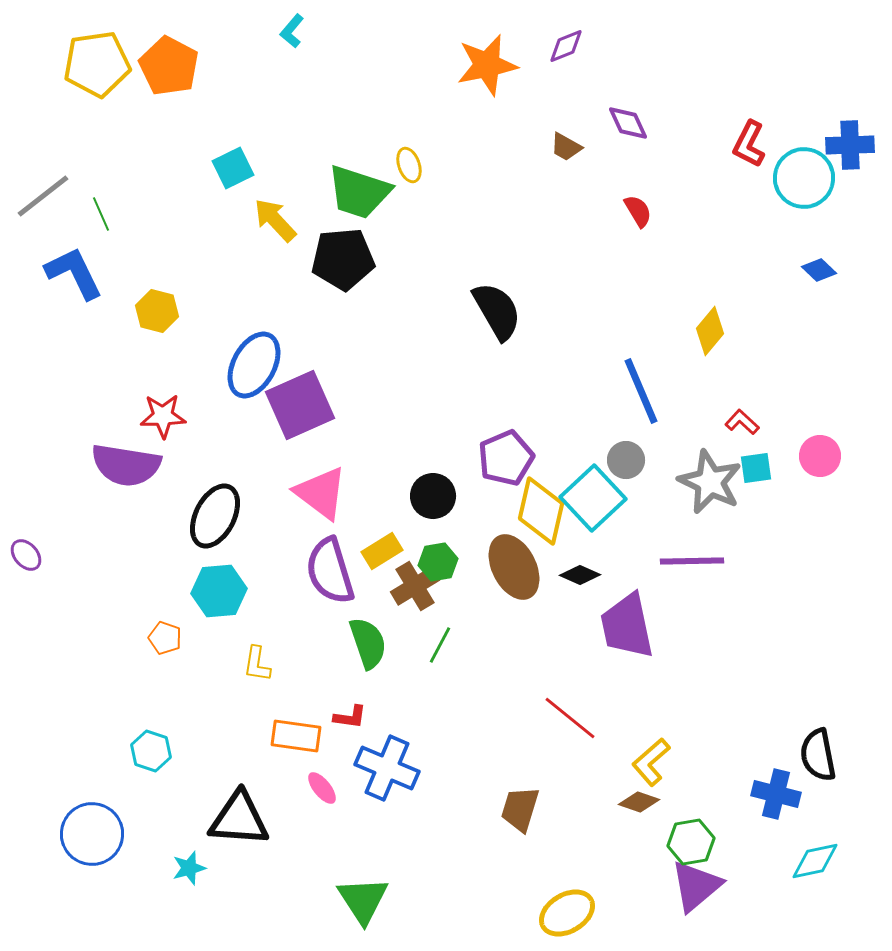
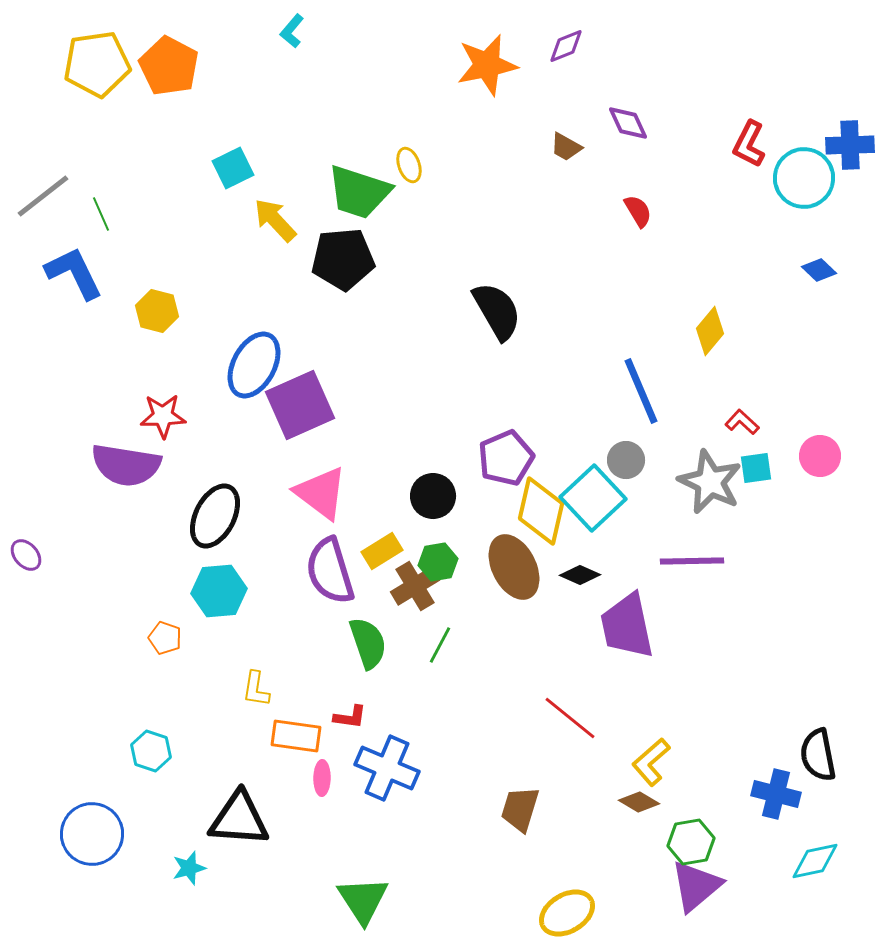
yellow L-shape at (257, 664): moved 1 px left, 25 px down
pink ellipse at (322, 788): moved 10 px up; rotated 40 degrees clockwise
brown diamond at (639, 802): rotated 12 degrees clockwise
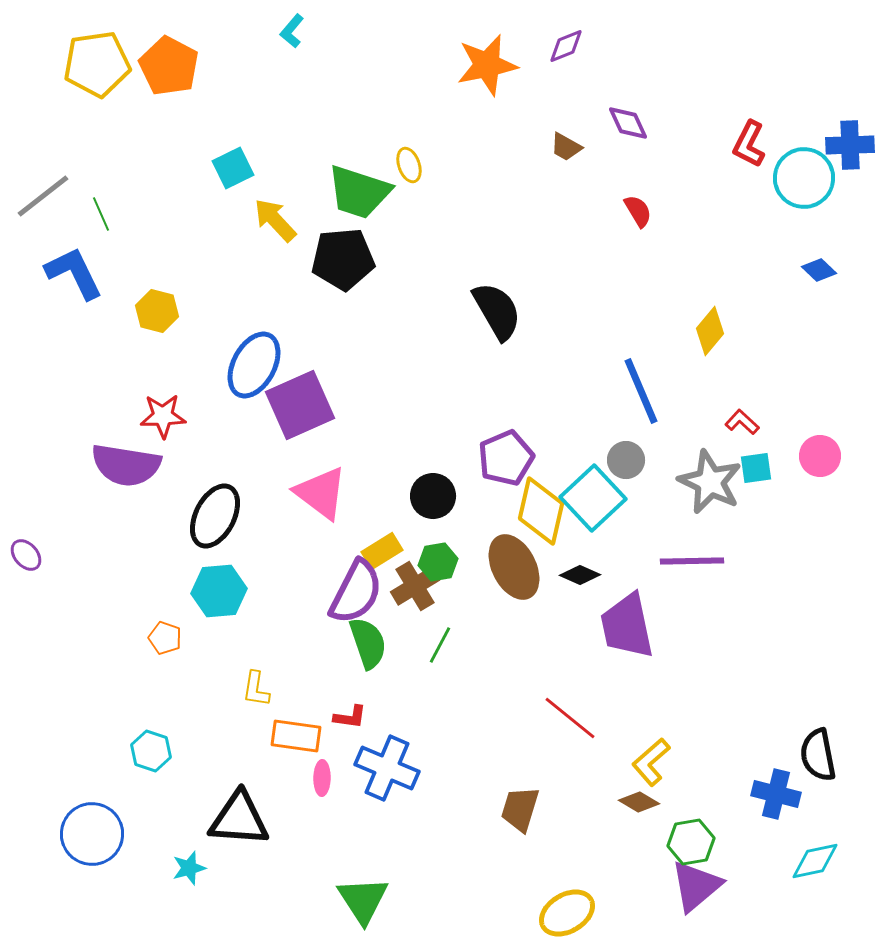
purple semicircle at (330, 571): moved 26 px right, 21 px down; rotated 136 degrees counterclockwise
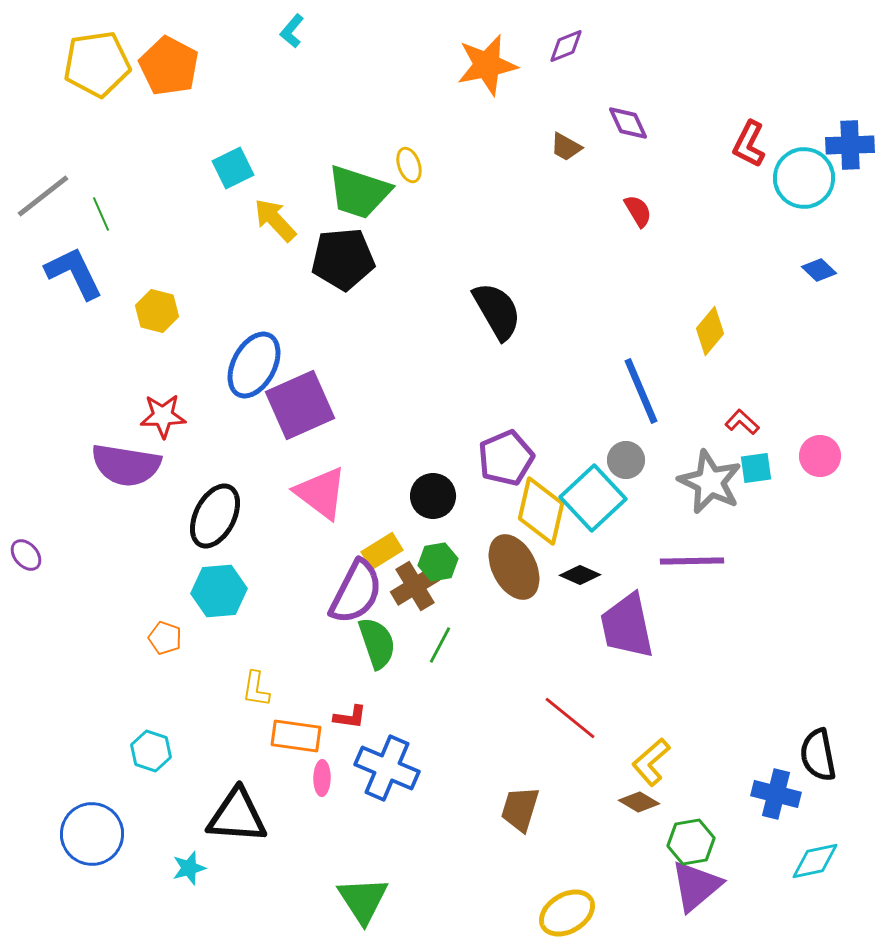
green semicircle at (368, 643): moved 9 px right
black triangle at (239, 819): moved 2 px left, 3 px up
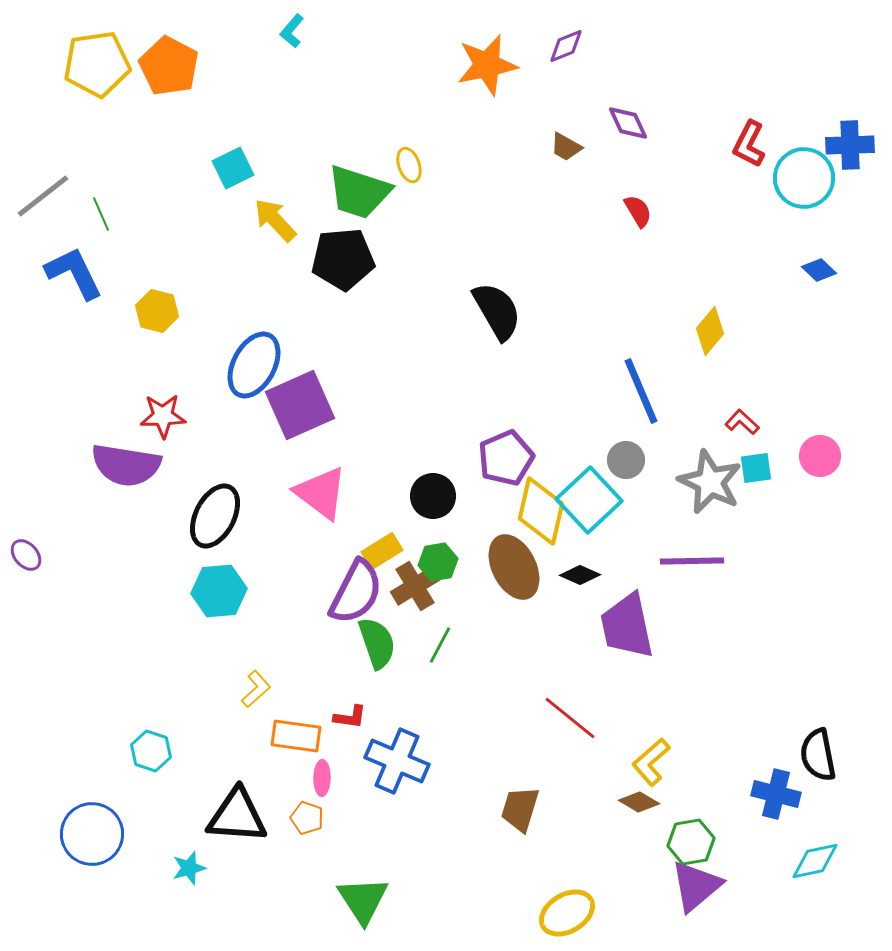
cyan square at (593, 498): moved 4 px left, 2 px down
orange pentagon at (165, 638): moved 142 px right, 180 px down
yellow L-shape at (256, 689): rotated 141 degrees counterclockwise
blue cross at (387, 768): moved 10 px right, 7 px up
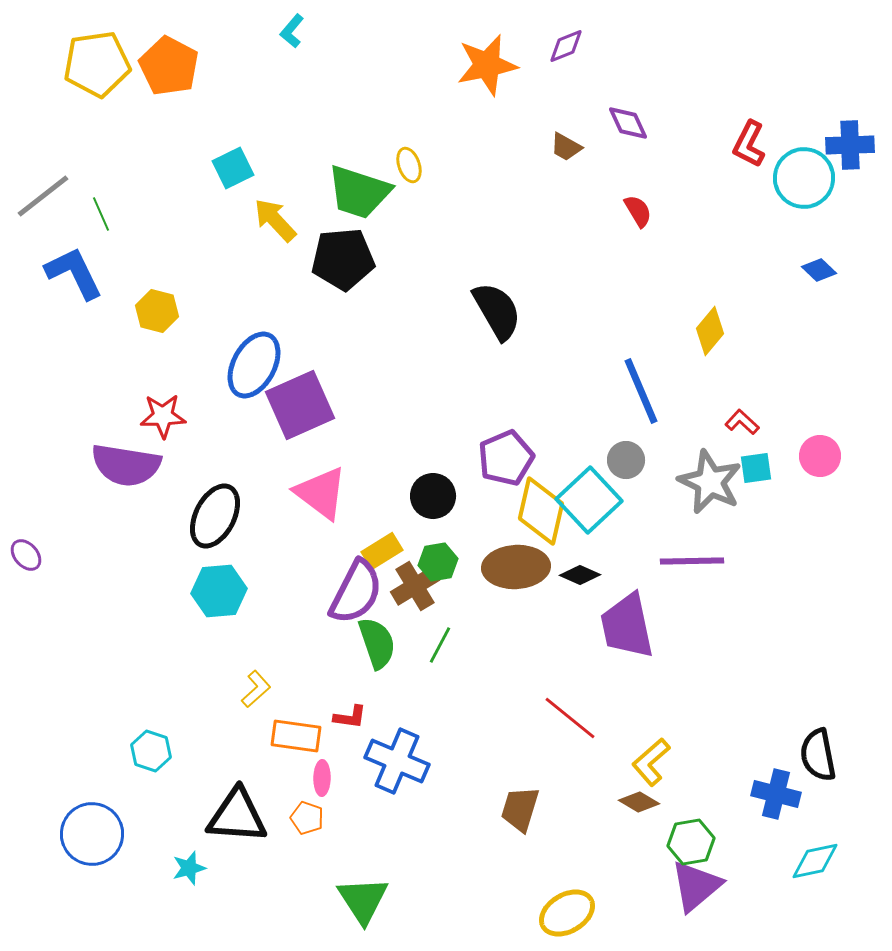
brown ellipse at (514, 567): moved 2 px right; rotated 66 degrees counterclockwise
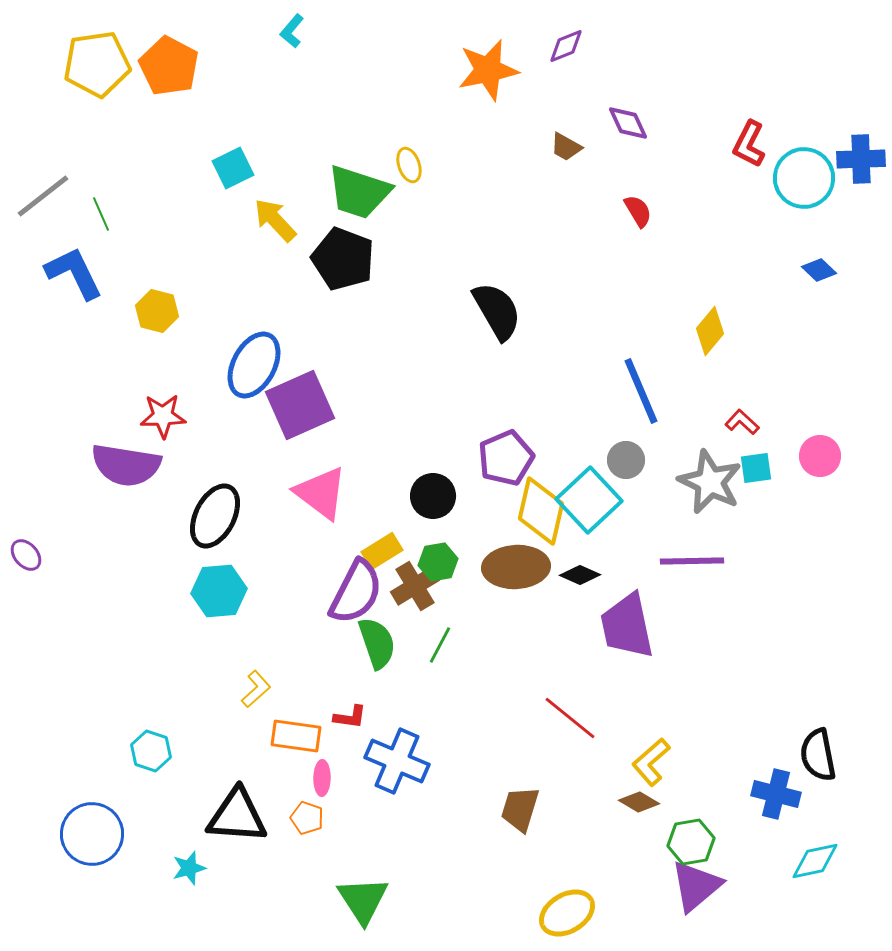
orange star at (487, 65): moved 1 px right, 5 px down
blue cross at (850, 145): moved 11 px right, 14 px down
black pentagon at (343, 259): rotated 26 degrees clockwise
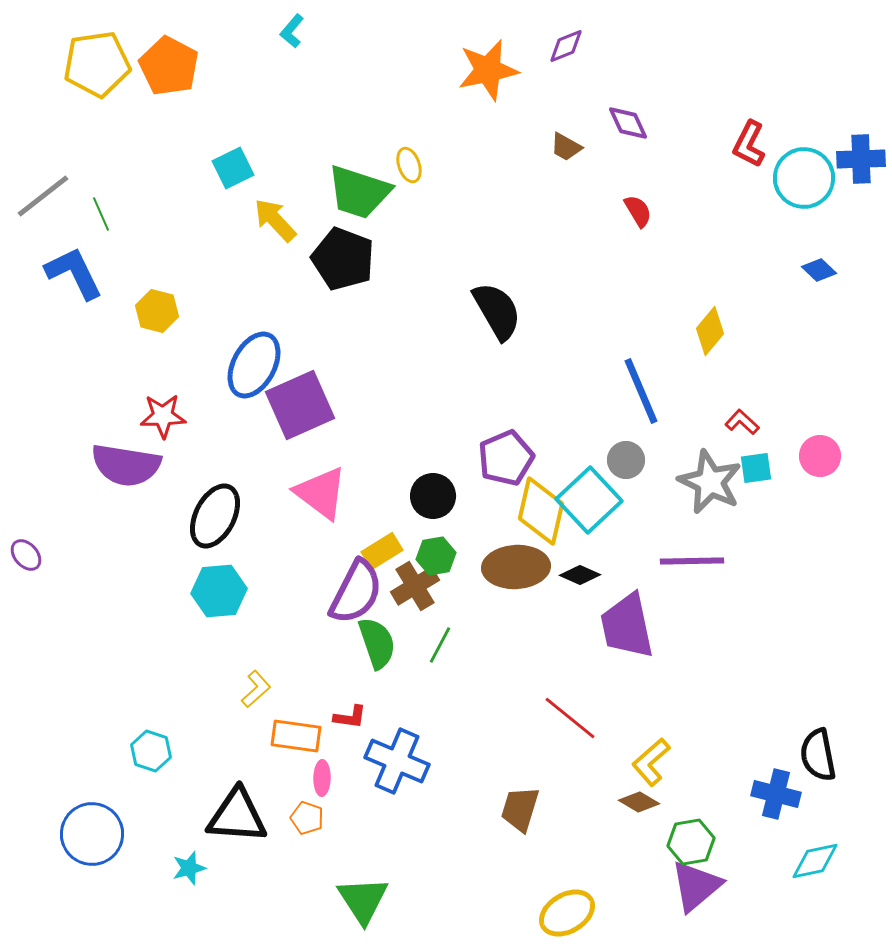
green hexagon at (438, 562): moved 2 px left, 6 px up
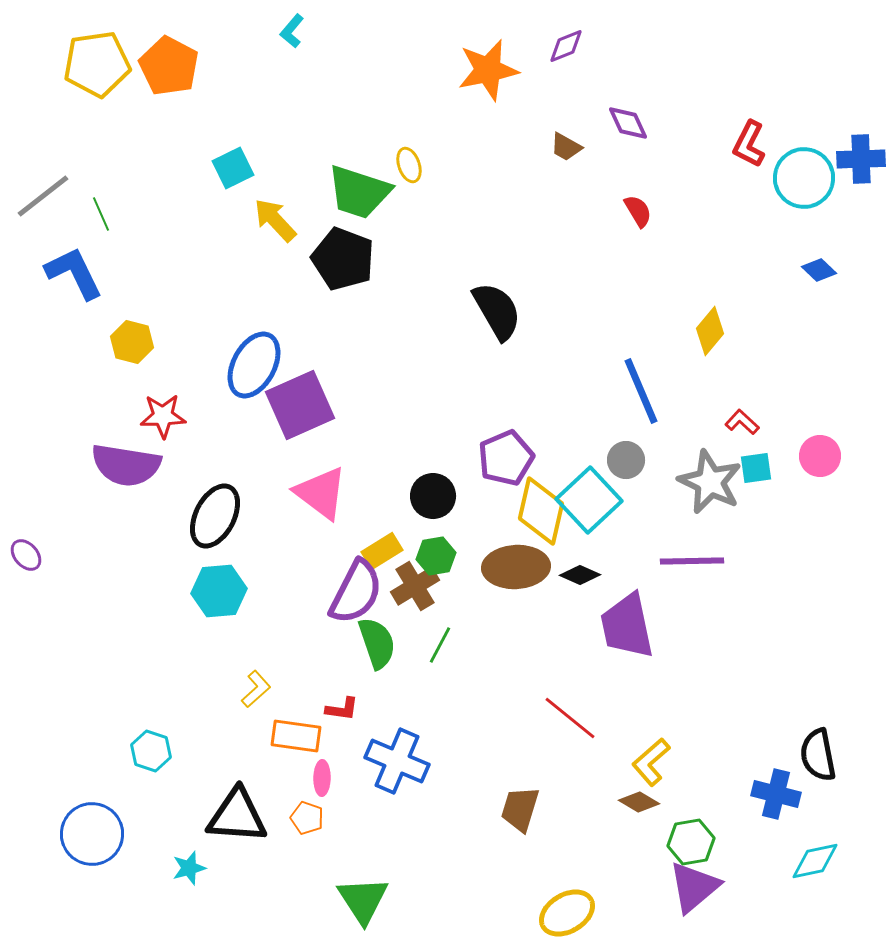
yellow hexagon at (157, 311): moved 25 px left, 31 px down
red L-shape at (350, 717): moved 8 px left, 8 px up
purple triangle at (696, 886): moved 2 px left, 1 px down
